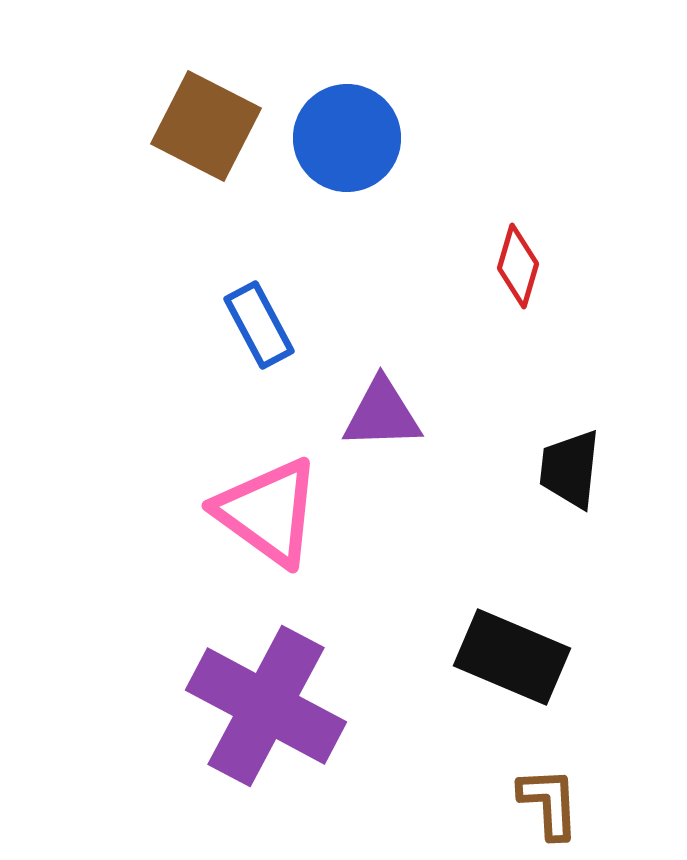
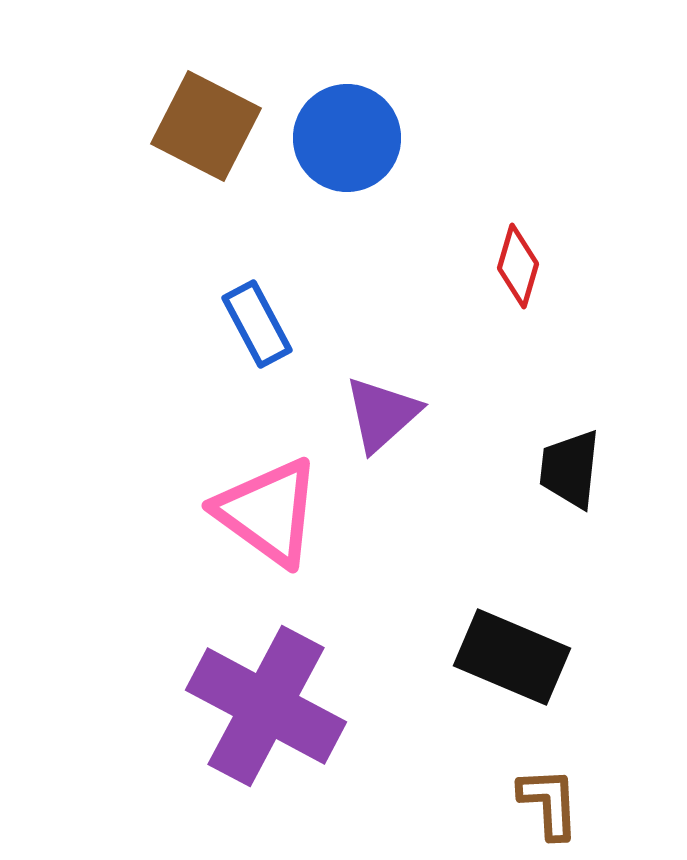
blue rectangle: moved 2 px left, 1 px up
purple triangle: rotated 40 degrees counterclockwise
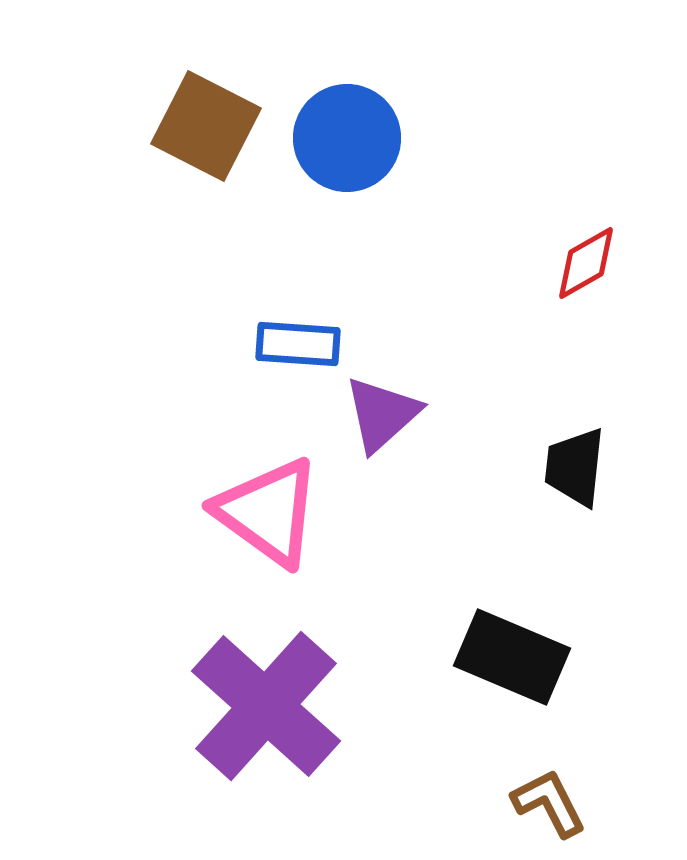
red diamond: moved 68 px right, 3 px up; rotated 44 degrees clockwise
blue rectangle: moved 41 px right, 20 px down; rotated 58 degrees counterclockwise
black trapezoid: moved 5 px right, 2 px up
purple cross: rotated 14 degrees clockwise
brown L-shape: rotated 24 degrees counterclockwise
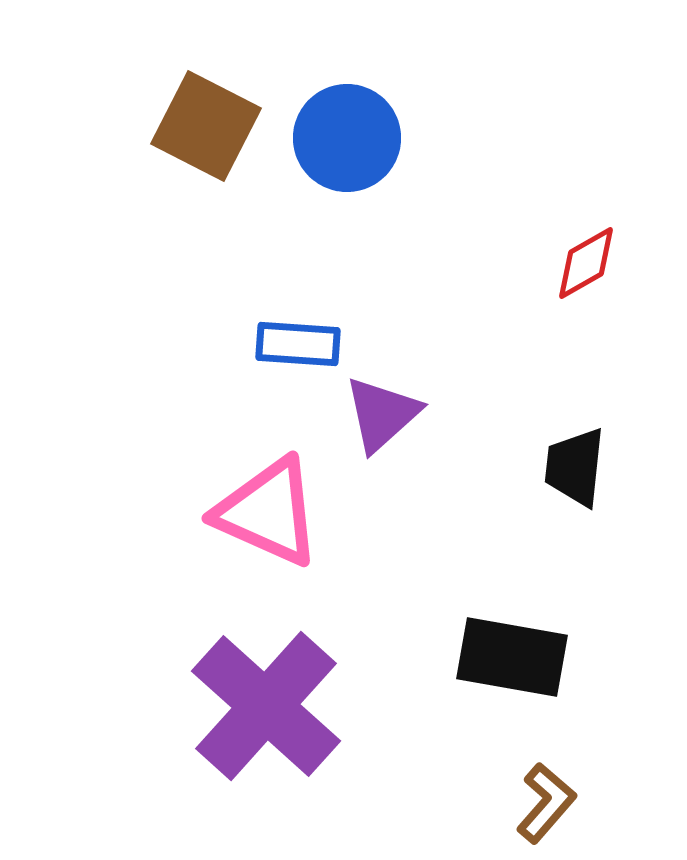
pink triangle: rotated 12 degrees counterclockwise
black rectangle: rotated 13 degrees counterclockwise
brown L-shape: moved 3 px left; rotated 68 degrees clockwise
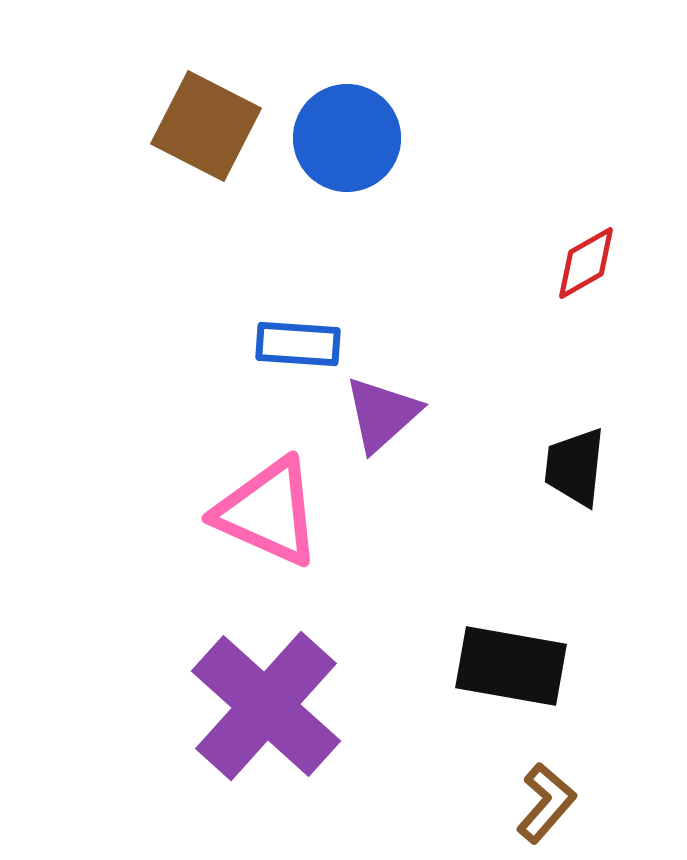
black rectangle: moved 1 px left, 9 px down
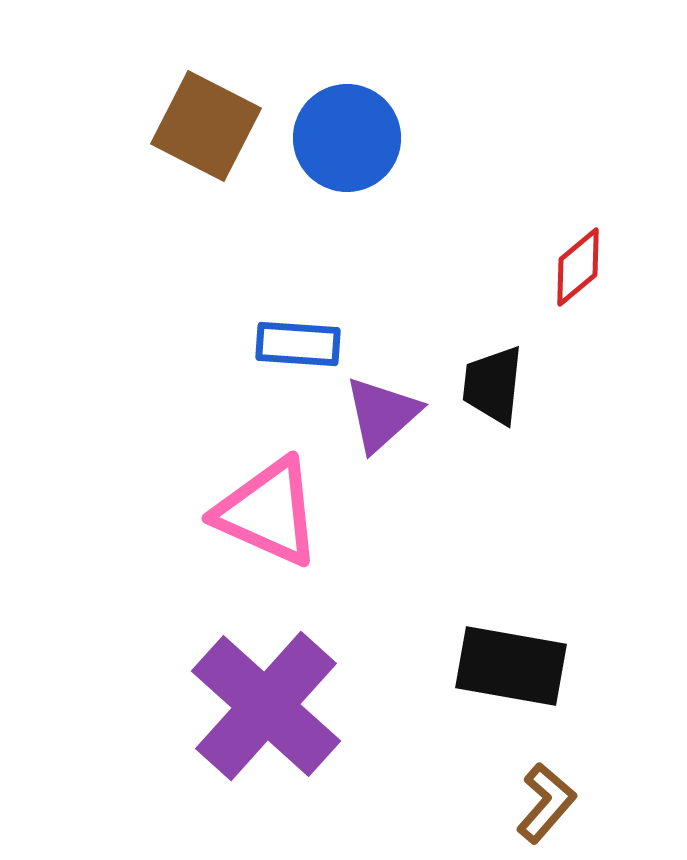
red diamond: moved 8 px left, 4 px down; rotated 10 degrees counterclockwise
black trapezoid: moved 82 px left, 82 px up
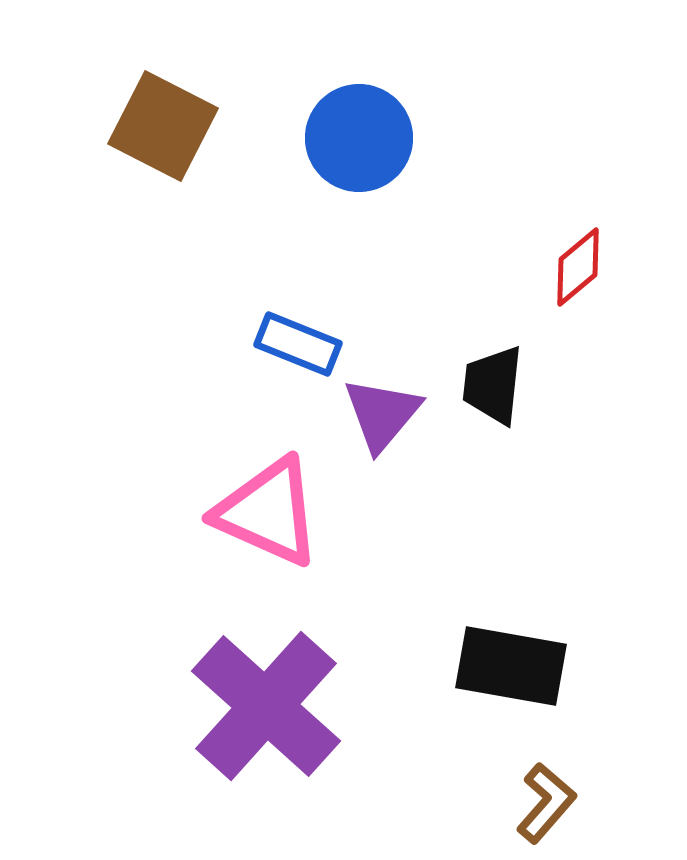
brown square: moved 43 px left
blue circle: moved 12 px right
blue rectangle: rotated 18 degrees clockwise
purple triangle: rotated 8 degrees counterclockwise
